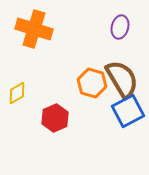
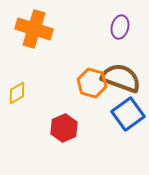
brown semicircle: moved 1 px left, 1 px up; rotated 39 degrees counterclockwise
blue square: moved 3 px down; rotated 8 degrees counterclockwise
red hexagon: moved 9 px right, 10 px down
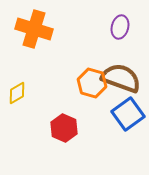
red hexagon: rotated 12 degrees counterclockwise
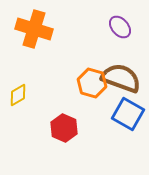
purple ellipse: rotated 55 degrees counterclockwise
yellow diamond: moved 1 px right, 2 px down
blue square: rotated 24 degrees counterclockwise
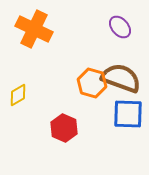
orange cross: rotated 9 degrees clockwise
blue square: rotated 28 degrees counterclockwise
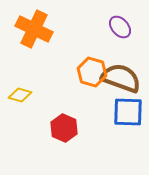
orange hexagon: moved 11 px up
yellow diamond: moved 2 px right; rotated 45 degrees clockwise
blue square: moved 2 px up
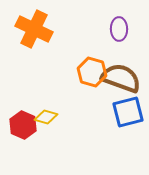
purple ellipse: moved 1 px left, 2 px down; rotated 40 degrees clockwise
yellow diamond: moved 26 px right, 22 px down
blue square: rotated 16 degrees counterclockwise
red hexagon: moved 41 px left, 3 px up
